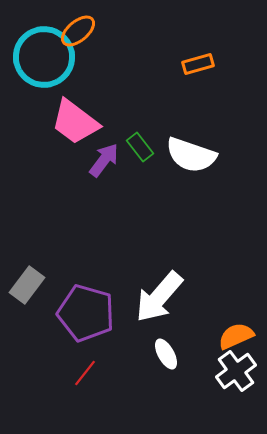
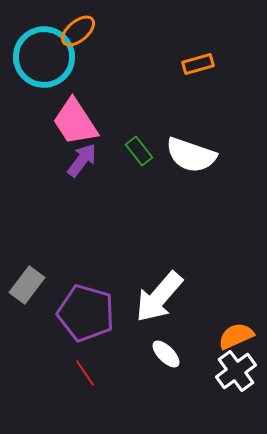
pink trapezoid: rotated 20 degrees clockwise
green rectangle: moved 1 px left, 4 px down
purple arrow: moved 22 px left
white ellipse: rotated 16 degrees counterclockwise
red line: rotated 72 degrees counterclockwise
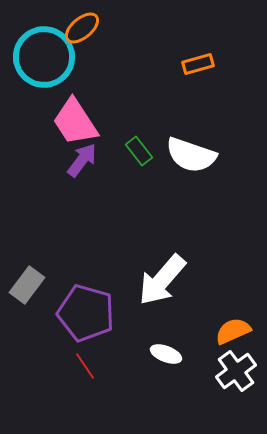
orange ellipse: moved 4 px right, 3 px up
white arrow: moved 3 px right, 17 px up
orange semicircle: moved 3 px left, 5 px up
white ellipse: rotated 24 degrees counterclockwise
red line: moved 7 px up
